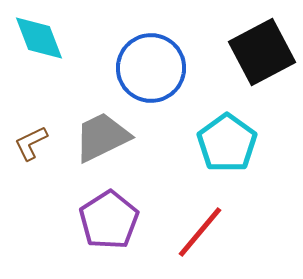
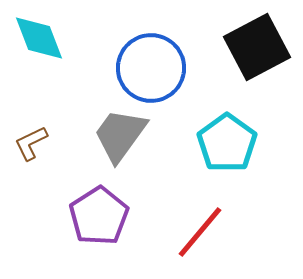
black square: moved 5 px left, 5 px up
gray trapezoid: moved 18 px right, 2 px up; rotated 28 degrees counterclockwise
purple pentagon: moved 10 px left, 4 px up
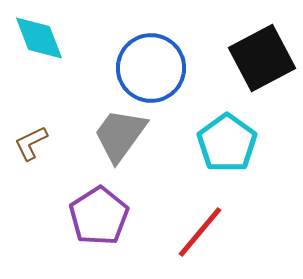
black square: moved 5 px right, 11 px down
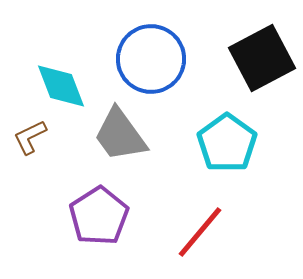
cyan diamond: moved 22 px right, 48 px down
blue circle: moved 9 px up
gray trapezoid: rotated 72 degrees counterclockwise
brown L-shape: moved 1 px left, 6 px up
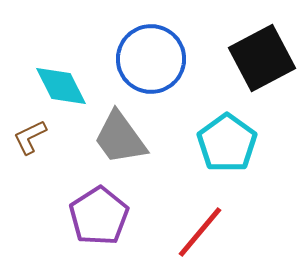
cyan diamond: rotated 6 degrees counterclockwise
gray trapezoid: moved 3 px down
